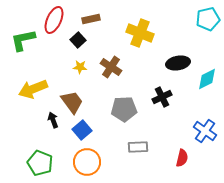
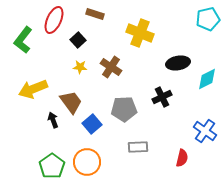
brown rectangle: moved 4 px right, 5 px up; rotated 30 degrees clockwise
green L-shape: rotated 40 degrees counterclockwise
brown trapezoid: moved 1 px left
blue square: moved 10 px right, 6 px up
green pentagon: moved 12 px right, 3 px down; rotated 15 degrees clockwise
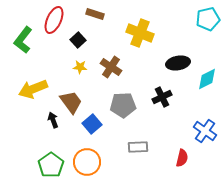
gray pentagon: moved 1 px left, 4 px up
green pentagon: moved 1 px left, 1 px up
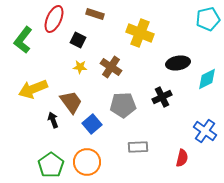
red ellipse: moved 1 px up
black square: rotated 21 degrees counterclockwise
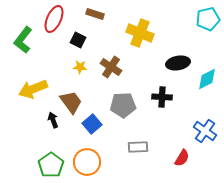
black cross: rotated 30 degrees clockwise
red semicircle: rotated 18 degrees clockwise
